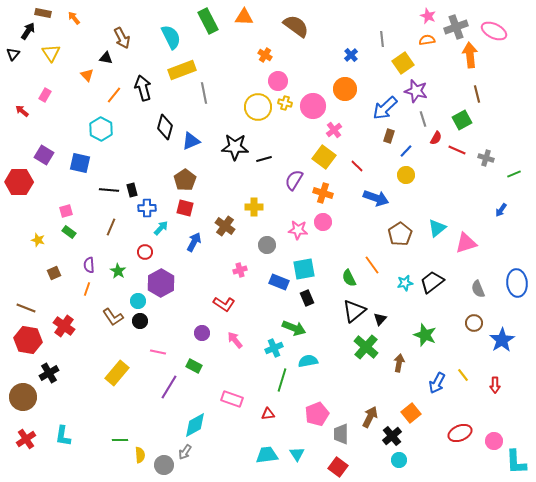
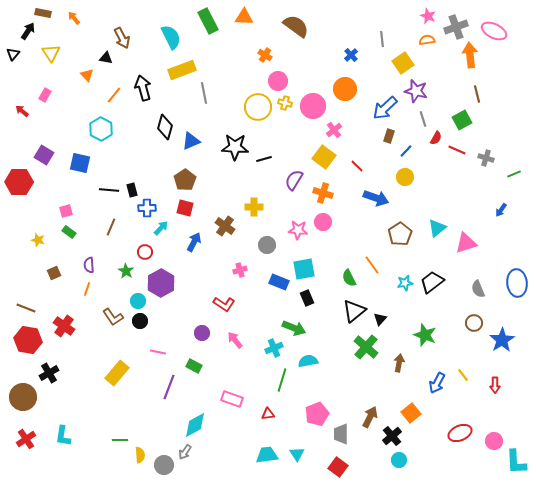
yellow circle at (406, 175): moved 1 px left, 2 px down
green star at (118, 271): moved 8 px right
purple line at (169, 387): rotated 10 degrees counterclockwise
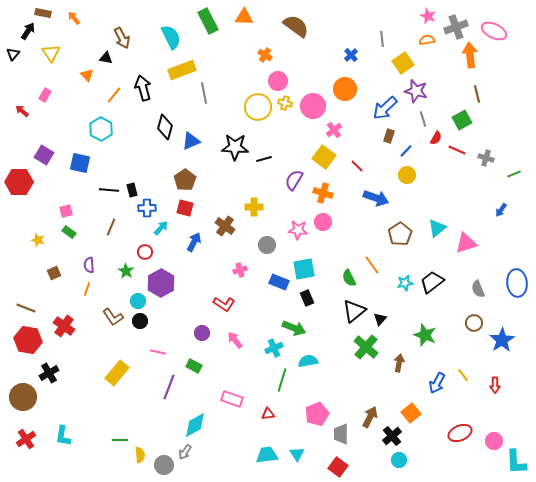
yellow circle at (405, 177): moved 2 px right, 2 px up
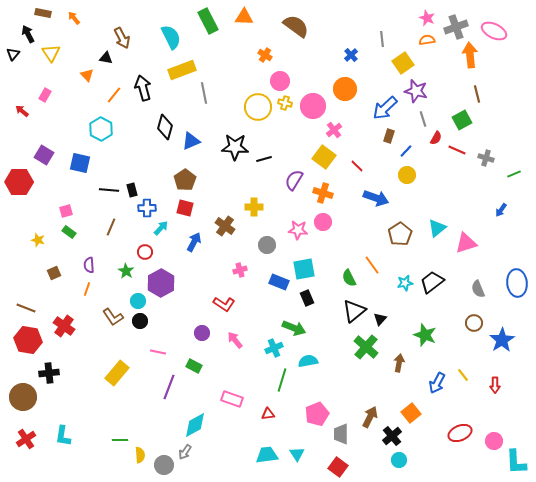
pink star at (428, 16): moved 1 px left, 2 px down
black arrow at (28, 31): moved 3 px down; rotated 60 degrees counterclockwise
pink circle at (278, 81): moved 2 px right
black cross at (49, 373): rotated 24 degrees clockwise
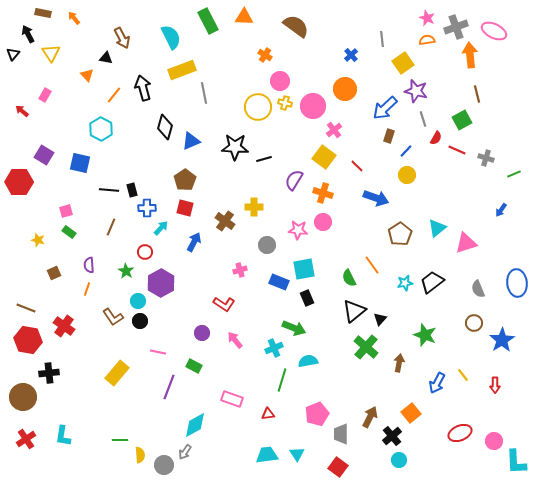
brown cross at (225, 226): moved 5 px up
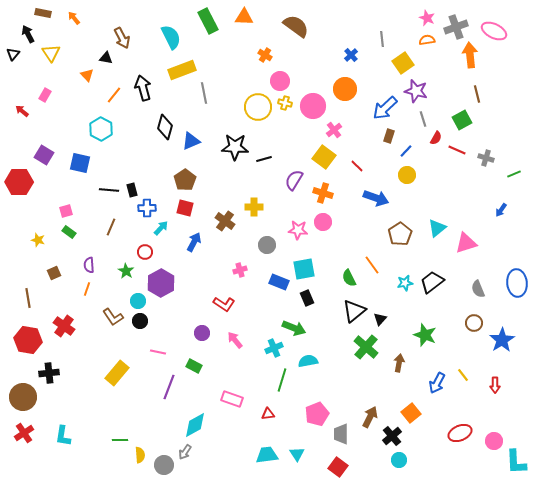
brown line at (26, 308): moved 2 px right, 10 px up; rotated 60 degrees clockwise
red cross at (26, 439): moved 2 px left, 6 px up
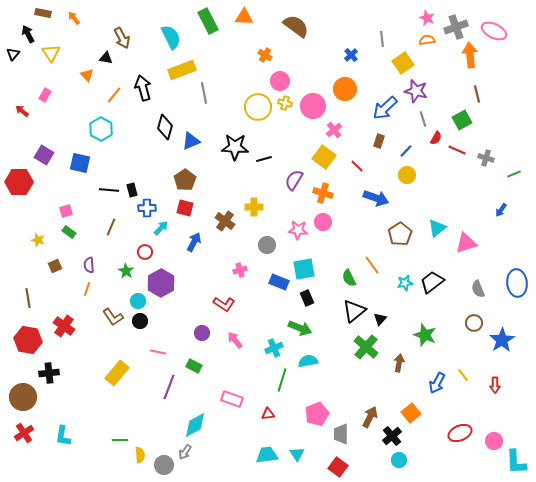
brown rectangle at (389, 136): moved 10 px left, 5 px down
brown square at (54, 273): moved 1 px right, 7 px up
green arrow at (294, 328): moved 6 px right
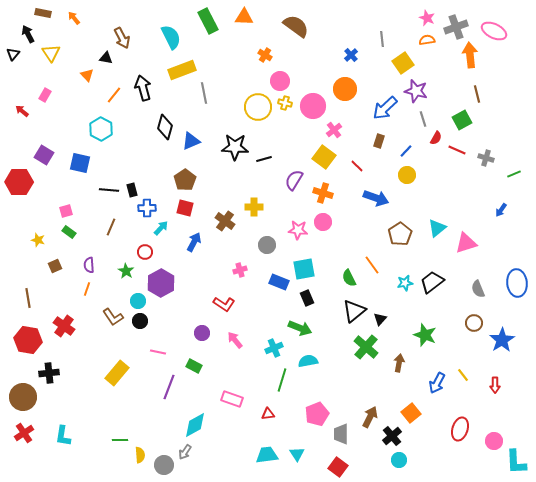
red ellipse at (460, 433): moved 4 px up; rotated 50 degrees counterclockwise
